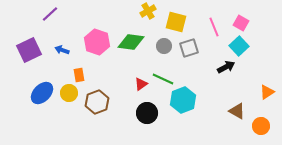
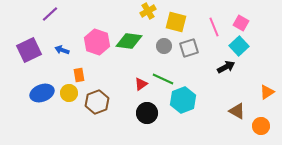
green diamond: moved 2 px left, 1 px up
blue ellipse: rotated 25 degrees clockwise
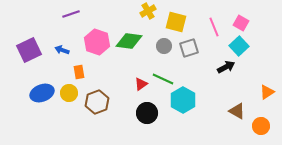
purple line: moved 21 px right; rotated 24 degrees clockwise
orange rectangle: moved 3 px up
cyan hexagon: rotated 10 degrees counterclockwise
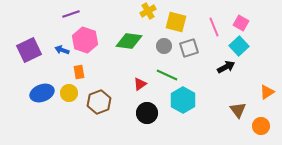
pink hexagon: moved 12 px left, 2 px up
green line: moved 4 px right, 4 px up
red triangle: moved 1 px left
brown hexagon: moved 2 px right
brown triangle: moved 1 px right, 1 px up; rotated 24 degrees clockwise
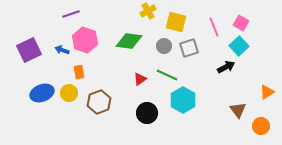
red triangle: moved 5 px up
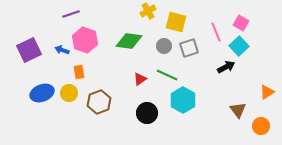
pink line: moved 2 px right, 5 px down
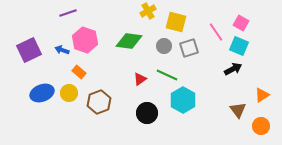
purple line: moved 3 px left, 1 px up
pink line: rotated 12 degrees counterclockwise
cyan square: rotated 24 degrees counterclockwise
black arrow: moved 7 px right, 2 px down
orange rectangle: rotated 40 degrees counterclockwise
orange triangle: moved 5 px left, 3 px down
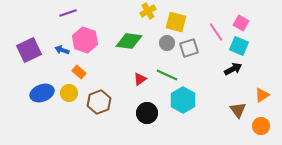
gray circle: moved 3 px right, 3 px up
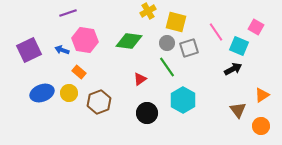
pink square: moved 15 px right, 4 px down
pink hexagon: rotated 10 degrees counterclockwise
green line: moved 8 px up; rotated 30 degrees clockwise
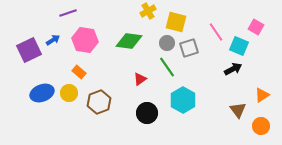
blue arrow: moved 9 px left, 10 px up; rotated 128 degrees clockwise
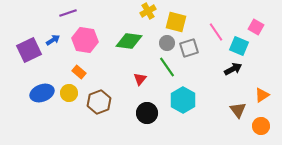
red triangle: rotated 16 degrees counterclockwise
